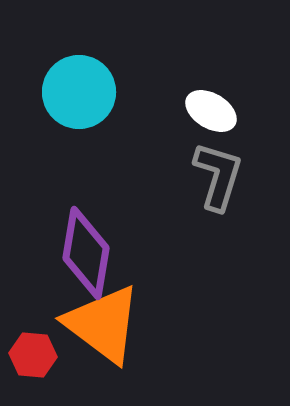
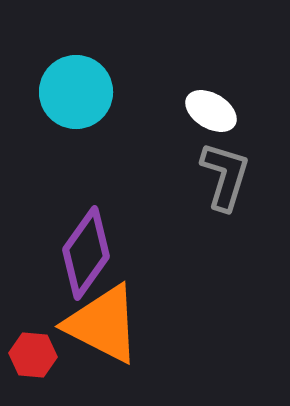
cyan circle: moved 3 px left
gray L-shape: moved 7 px right
purple diamond: rotated 26 degrees clockwise
orange triangle: rotated 10 degrees counterclockwise
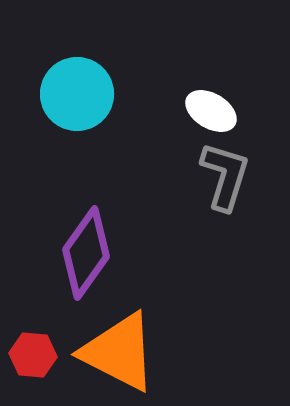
cyan circle: moved 1 px right, 2 px down
orange triangle: moved 16 px right, 28 px down
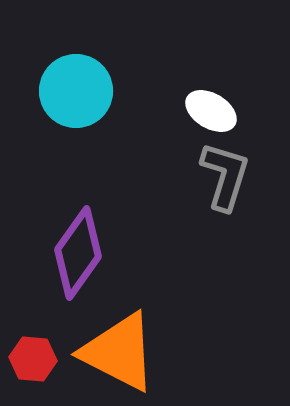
cyan circle: moved 1 px left, 3 px up
purple diamond: moved 8 px left
red hexagon: moved 4 px down
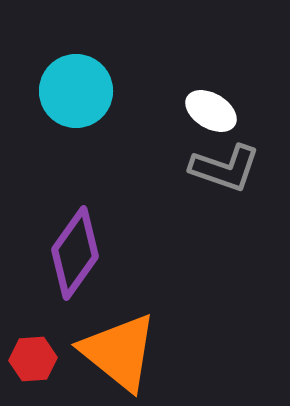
gray L-shape: moved 8 px up; rotated 92 degrees clockwise
purple diamond: moved 3 px left
orange triangle: rotated 12 degrees clockwise
red hexagon: rotated 9 degrees counterclockwise
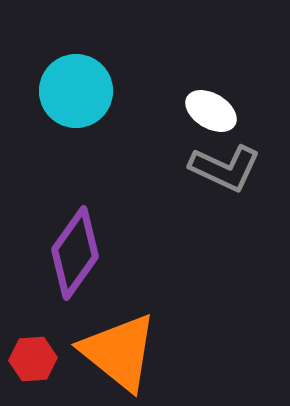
gray L-shape: rotated 6 degrees clockwise
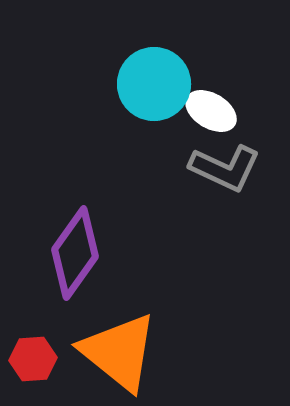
cyan circle: moved 78 px right, 7 px up
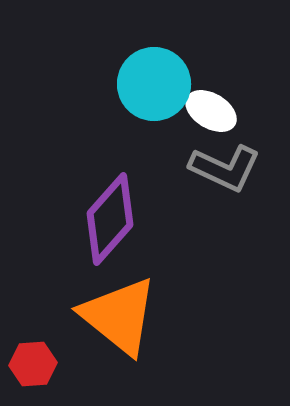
purple diamond: moved 35 px right, 34 px up; rotated 6 degrees clockwise
orange triangle: moved 36 px up
red hexagon: moved 5 px down
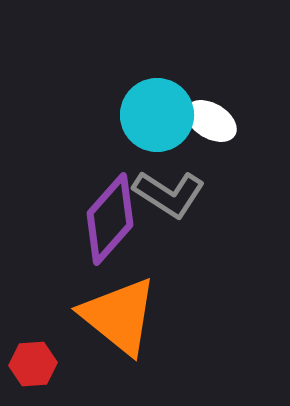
cyan circle: moved 3 px right, 31 px down
white ellipse: moved 10 px down
gray L-shape: moved 56 px left, 26 px down; rotated 8 degrees clockwise
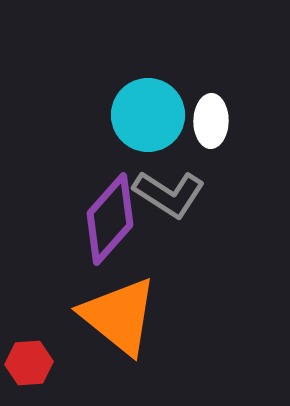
cyan circle: moved 9 px left
white ellipse: rotated 60 degrees clockwise
red hexagon: moved 4 px left, 1 px up
